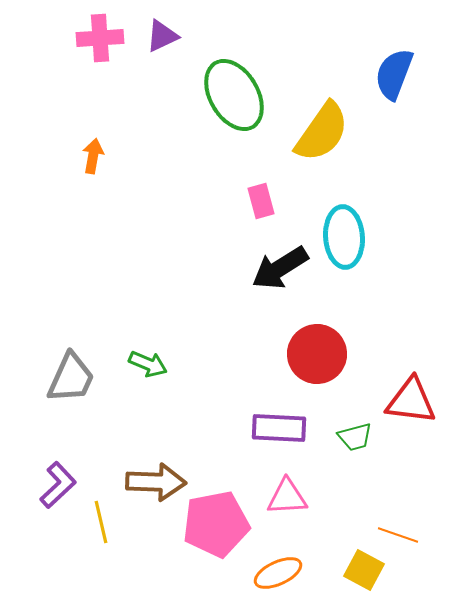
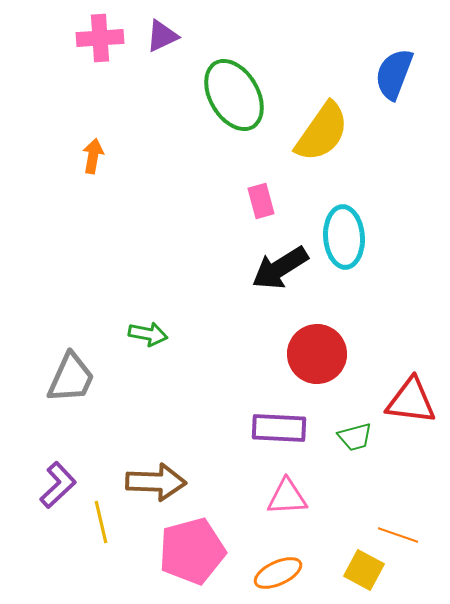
green arrow: moved 30 px up; rotated 12 degrees counterclockwise
pink pentagon: moved 24 px left, 27 px down; rotated 4 degrees counterclockwise
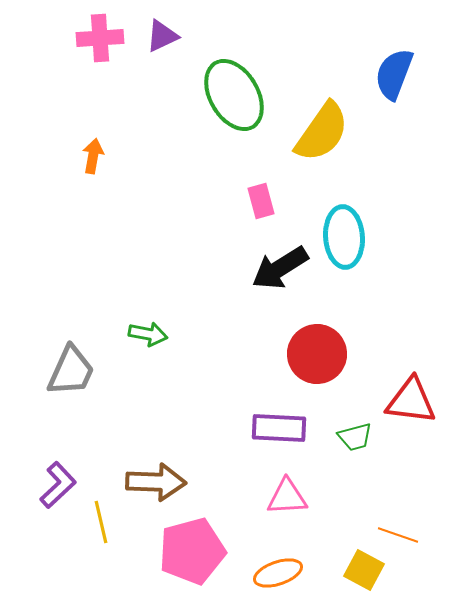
gray trapezoid: moved 7 px up
orange ellipse: rotated 6 degrees clockwise
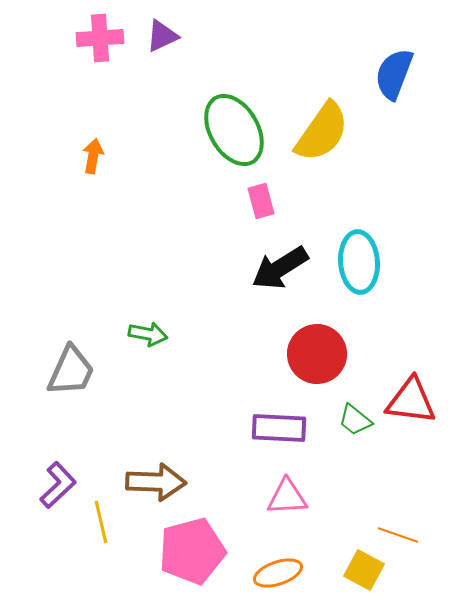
green ellipse: moved 35 px down
cyan ellipse: moved 15 px right, 25 px down
green trapezoid: moved 17 px up; rotated 54 degrees clockwise
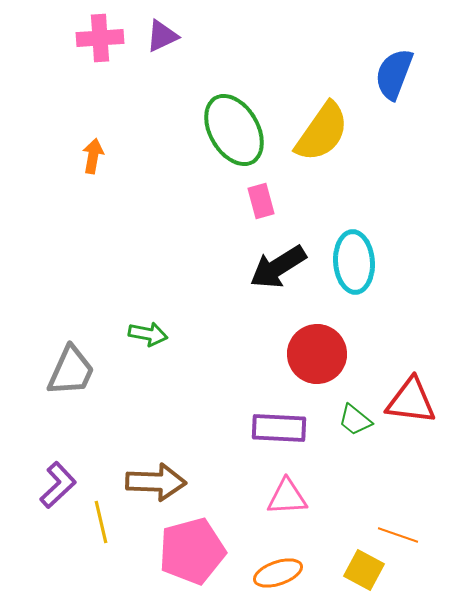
cyan ellipse: moved 5 px left
black arrow: moved 2 px left, 1 px up
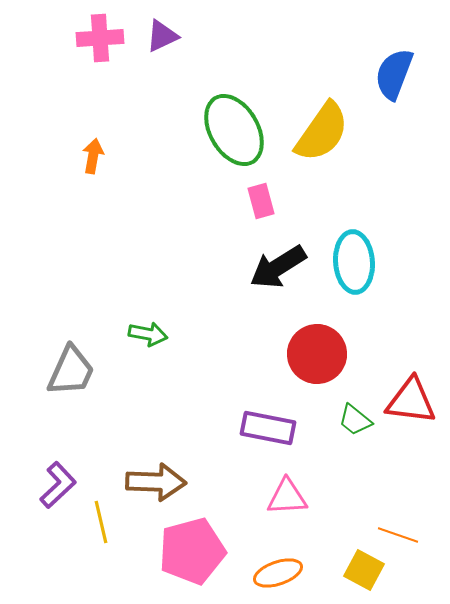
purple rectangle: moved 11 px left; rotated 8 degrees clockwise
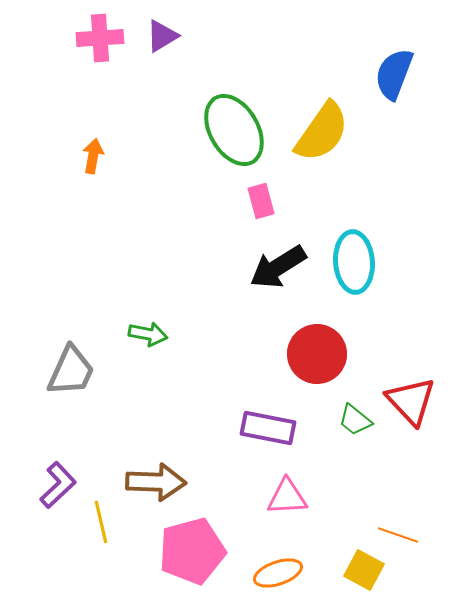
purple triangle: rotated 6 degrees counterclockwise
red triangle: rotated 40 degrees clockwise
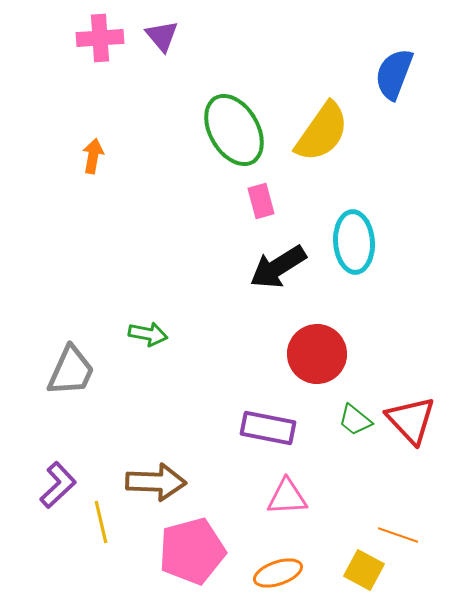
purple triangle: rotated 39 degrees counterclockwise
cyan ellipse: moved 20 px up
red triangle: moved 19 px down
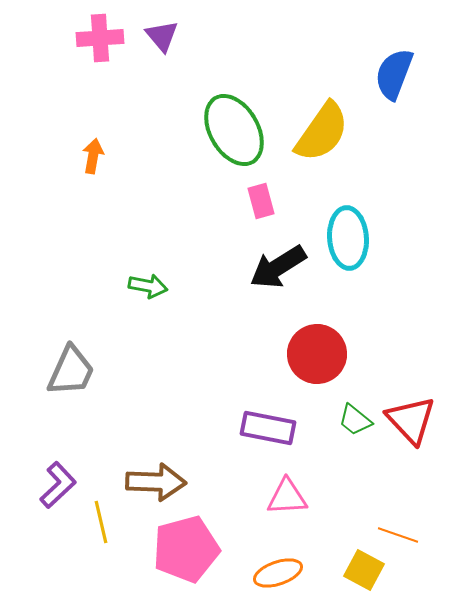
cyan ellipse: moved 6 px left, 4 px up
green arrow: moved 48 px up
pink pentagon: moved 6 px left, 2 px up
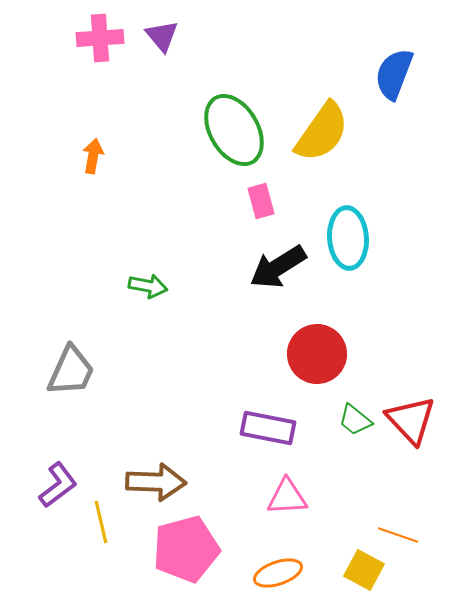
purple L-shape: rotated 6 degrees clockwise
